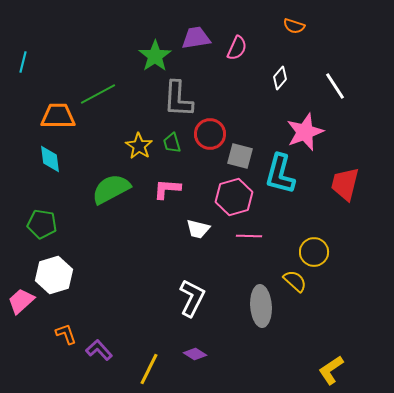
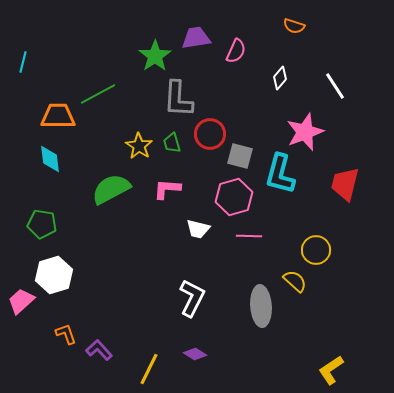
pink semicircle: moved 1 px left, 3 px down
yellow circle: moved 2 px right, 2 px up
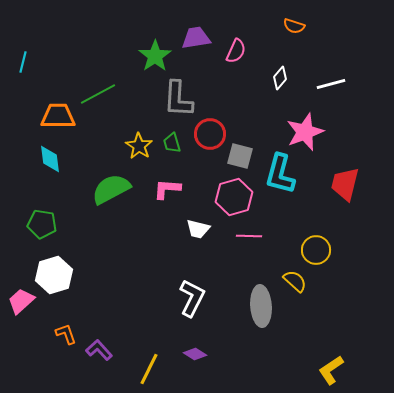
white line: moved 4 px left, 2 px up; rotated 72 degrees counterclockwise
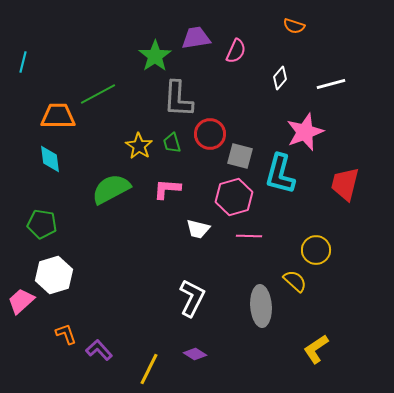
yellow L-shape: moved 15 px left, 21 px up
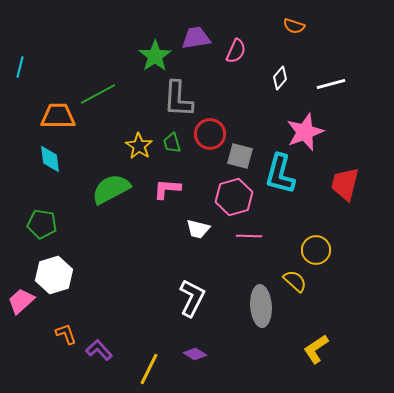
cyan line: moved 3 px left, 5 px down
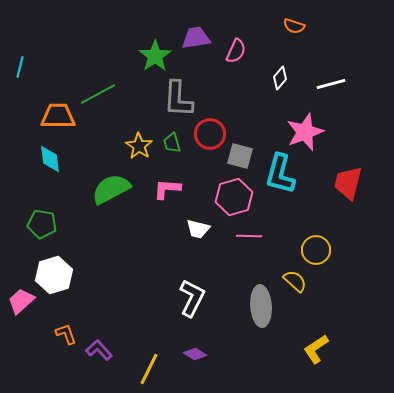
red trapezoid: moved 3 px right, 1 px up
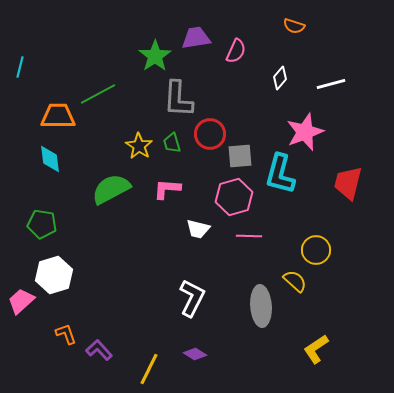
gray square: rotated 20 degrees counterclockwise
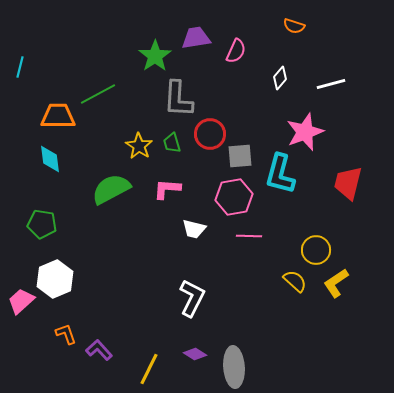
pink hexagon: rotated 6 degrees clockwise
white trapezoid: moved 4 px left
white hexagon: moved 1 px right, 4 px down; rotated 6 degrees counterclockwise
gray ellipse: moved 27 px left, 61 px down
yellow L-shape: moved 20 px right, 66 px up
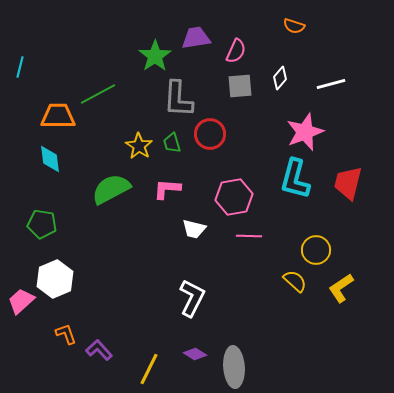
gray square: moved 70 px up
cyan L-shape: moved 15 px right, 5 px down
yellow L-shape: moved 5 px right, 5 px down
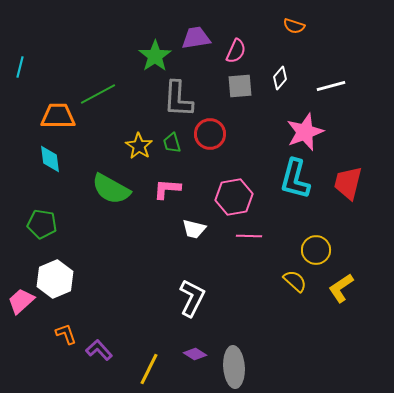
white line: moved 2 px down
green semicircle: rotated 123 degrees counterclockwise
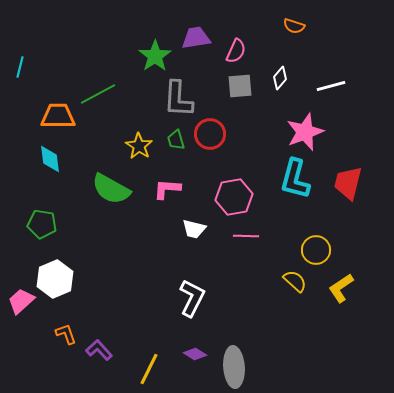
green trapezoid: moved 4 px right, 3 px up
pink line: moved 3 px left
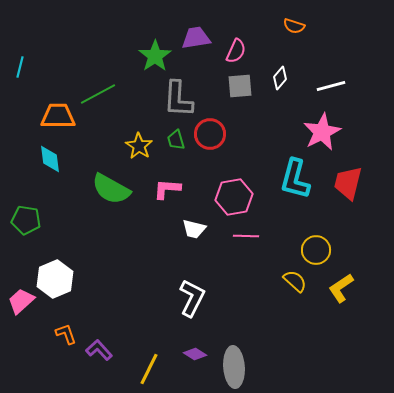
pink star: moved 17 px right; rotated 6 degrees counterclockwise
green pentagon: moved 16 px left, 4 px up
